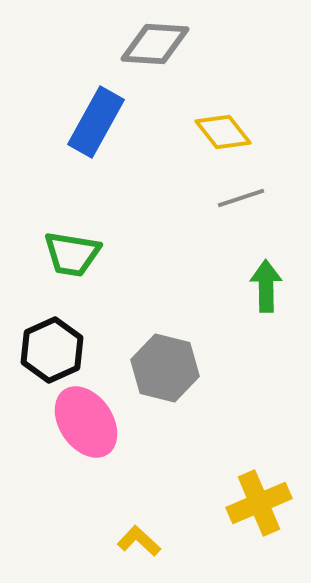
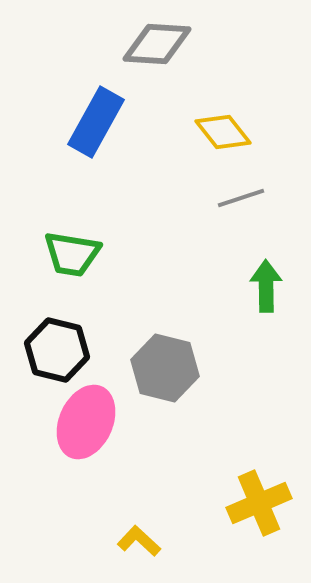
gray diamond: moved 2 px right
black hexagon: moved 5 px right; rotated 22 degrees counterclockwise
pink ellipse: rotated 58 degrees clockwise
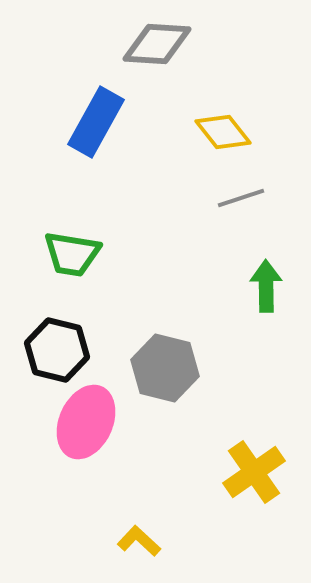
yellow cross: moved 5 px left, 31 px up; rotated 12 degrees counterclockwise
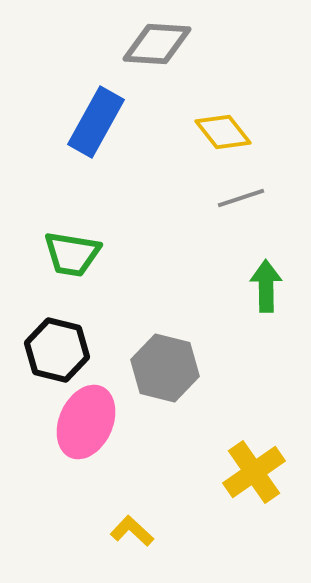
yellow L-shape: moved 7 px left, 10 px up
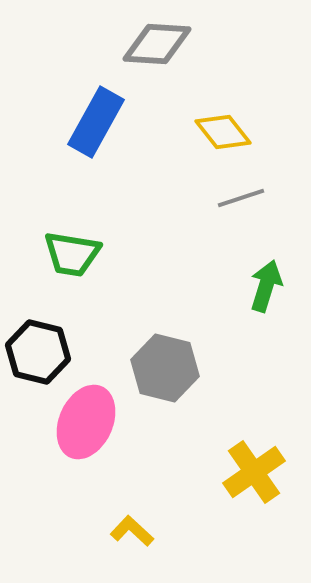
green arrow: rotated 18 degrees clockwise
black hexagon: moved 19 px left, 2 px down
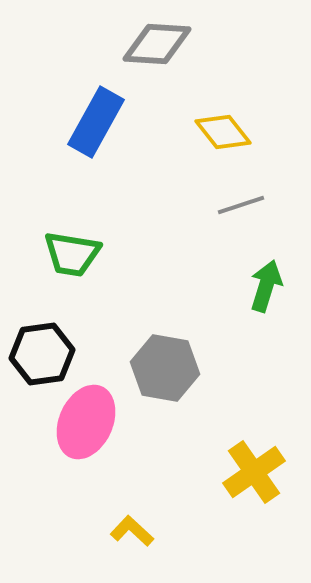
gray line: moved 7 px down
black hexagon: moved 4 px right, 2 px down; rotated 22 degrees counterclockwise
gray hexagon: rotated 4 degrees counterclockwise
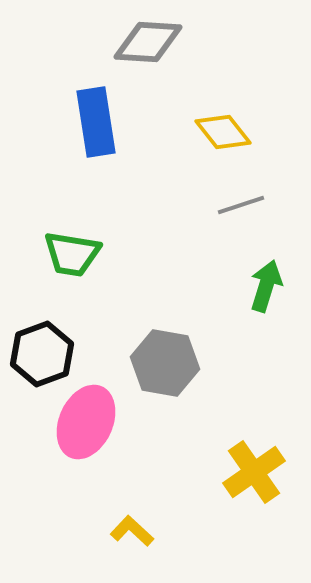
gray diamond: moved 9 px left, 2 px up
blue rectangle: rotated 38 degrees counterclockwise
black hexagon: rotated 12 degrees counterclockwise
gray hexagon: moved 5 px up
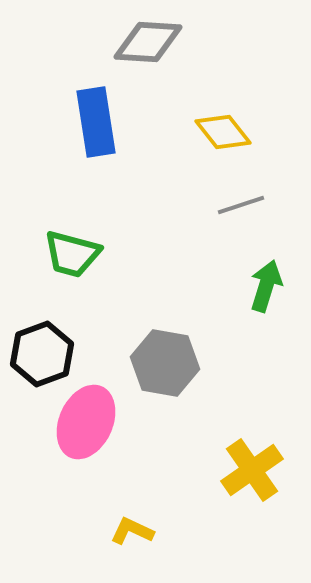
green trapezoid: rotated 6 degrees clockwise
yellow cross: moved 2 px left, 2 px up
yellow L-shape: rotated 18 degrees counterclockwise
